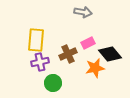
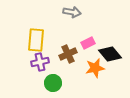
gray arrow: moved 11 px left
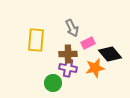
gray arrow: moved 16 px down; rotated 54 degrees clockwise
brown cross: rotated 24 degrees clockwise
purple cross: moved 28 px right, 6 px down; rotated 24 degrees clockwise
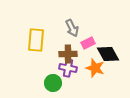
black diamond: moved 2 px left; rotated 10 degrees clockwise
orange star: rotated 30 degrees clockwise
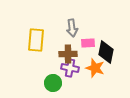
gray arrow: rotated 18 degrees clockwise
pink rectangle: rotated 24 degrees clockwise
black diamond: moved 2 px left, 2 px up; rotated 40 degrees clockwise
purple cross: moved 2 px right
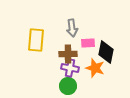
green circle: moved 15 px right, 3 px down
